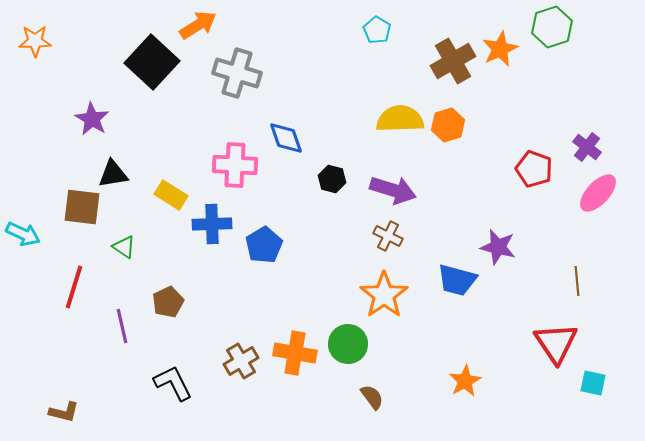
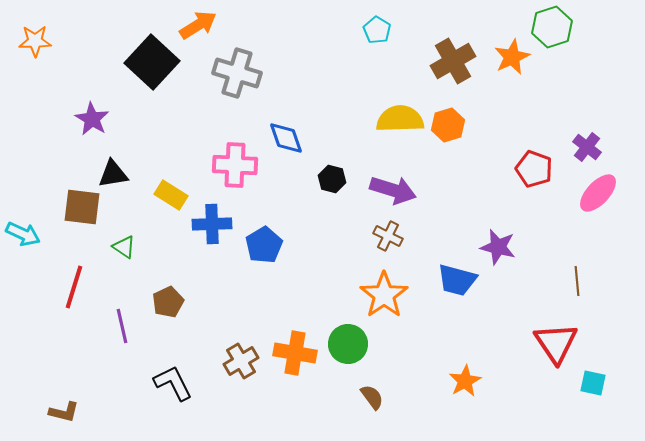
orange star at (500, 49): moved 12 px right, 8 px down
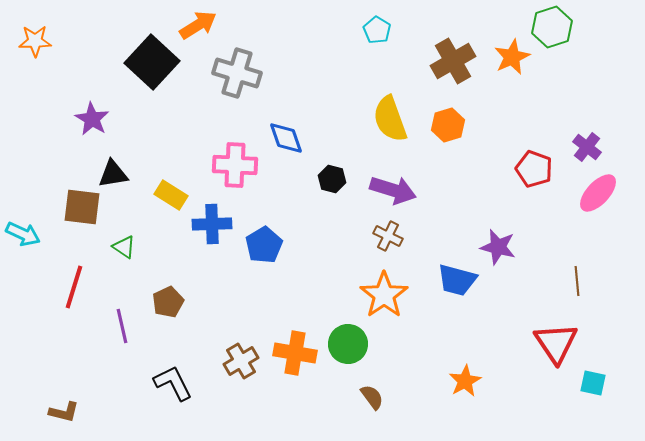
yellow semicircle at (400, 119): moved 10 px left; rotated 108 degrees counterclockwise
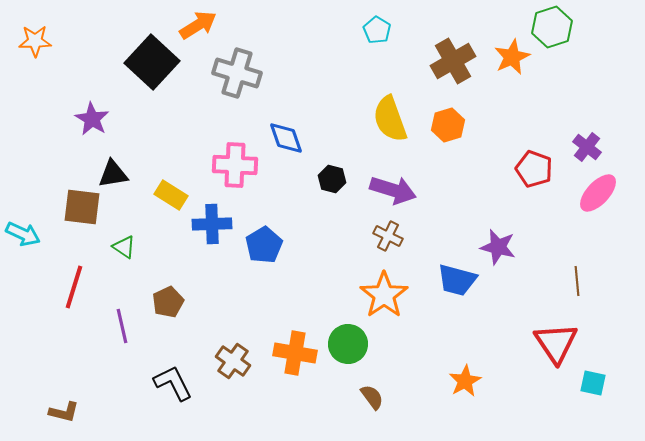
brown cross at (241, 361): moved 8 px left; rotated 24 degrees counterclockwise
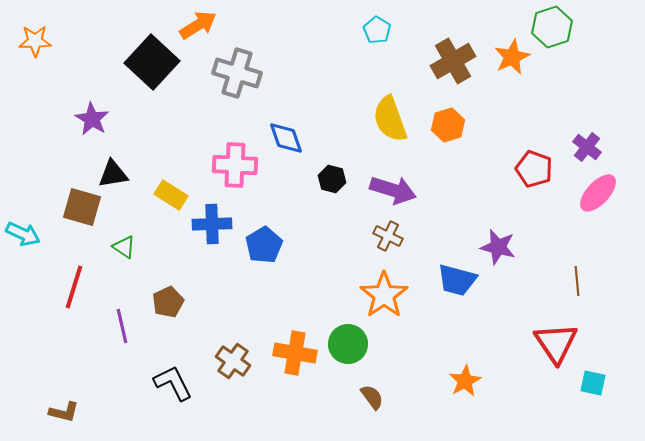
brown square at (82, 207): rotated 9 degrees clockwise
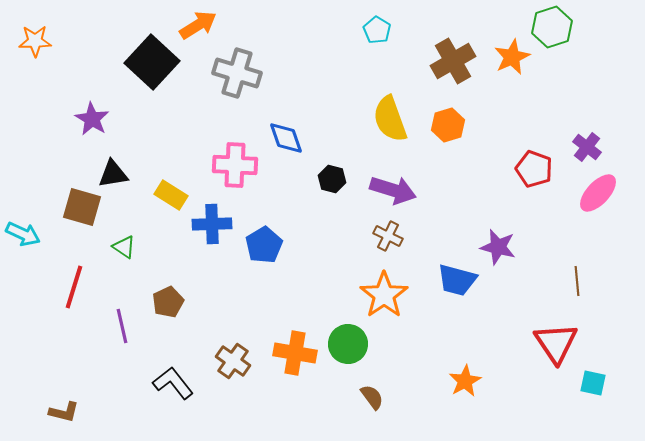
black L-shape at (173, 383): rotated 12 degrees counterclockwise
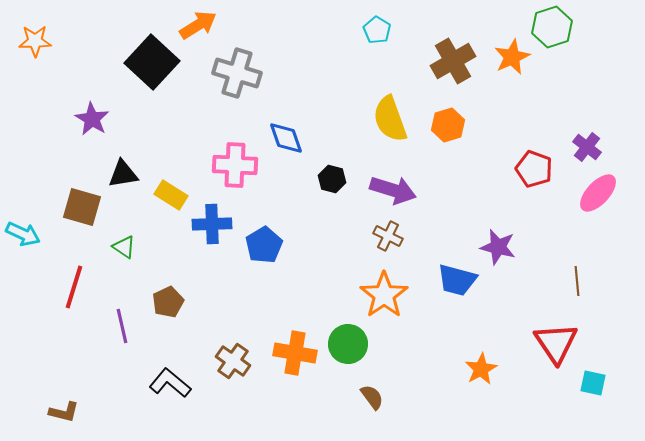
black triangle at (113, 174): moved 10 px right
orange star at (465, 381): moved 16 px right, 12 px up
black L-shape at (173, 383): moved 3 px left; rotated 12 degrees counterclockwise
